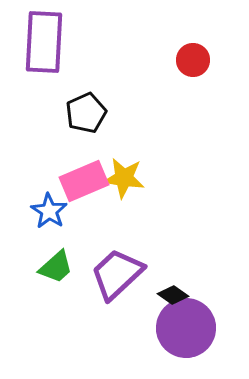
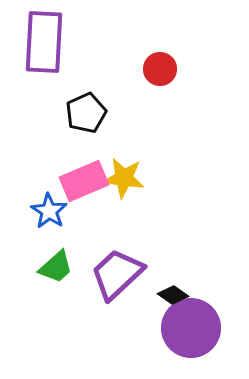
red circle: moved 33 px left, 9 px down
purple circle: moved 5 px right
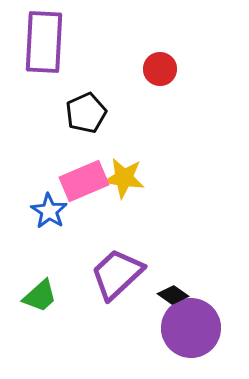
green trapezoid: moved 16 px left, 29 px down
